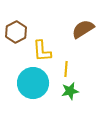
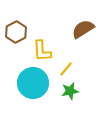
yellow line: rotated 35 degrees clockwise
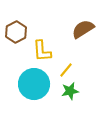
yellow line: moved 1 px down
cyan circle: moved 1 px right, 1 px down
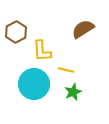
yellow line: rotated 63 degrees clockwise
green star: moved 3 px right, 1 px down; rotated 12 degrees counterclockwise
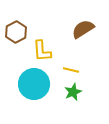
yellow line: moved 5 px right
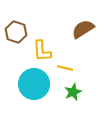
brown hexagon: rotated 15 degrees counterclockwise
yellow line: moved 6 px left, 2 px up
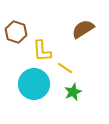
yellow line: rotated 21 degrees clockwise
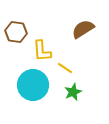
brown hexagon: rotated 10 degrees counterclockwise
cyan circle: moved 1 px left, 1 px down
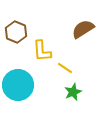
brown hexagon: rotated 15 degrees clockwise
cyan circle: moved 15 px left
